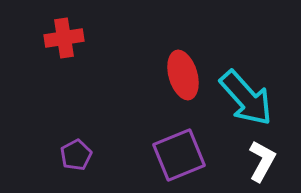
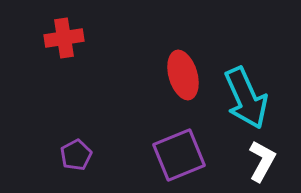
cyan arrow: rotated 18 degrees clockwise
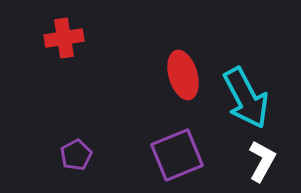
cyan arrow: rotated 4 degrees counterclockwise
purple square: moved 2 px left
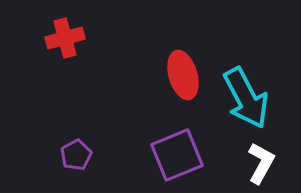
red cross: moved 1 px right; rotated 6 degrees counterclockwise
white L-shape: moved 1 px left, 2 px down
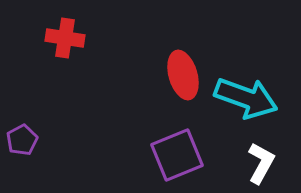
red cross: rotated 24 degrees clockwise
cyan arrow: rotated 42 degrees counterclockwise
purple pentagon: moved 54 px left, 15 px up
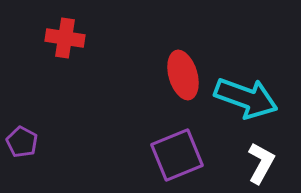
purple pentagon: moved 2 px down; rotated 16 degrees counterclockwise
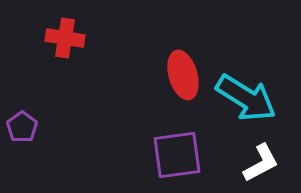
cyan arrow: rotated 12 degrees clockwise
purple pentagon: moved 15 px up; rotated 8 degrees clockwise
purple square: rotated 14 degrees clockwise
white L-shape: rotated 33 degrees clockwise
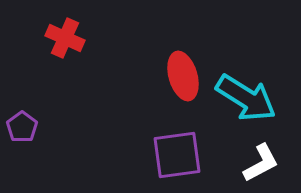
red cross: rotated 15 degrees clockwise
red ellipse: moved 1 px down
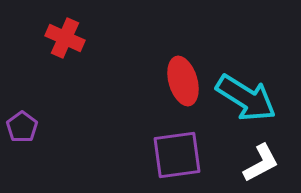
red ellipse: moved 5 px down
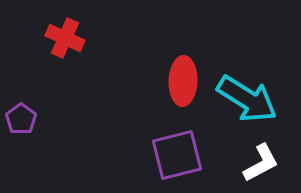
red ellipse: rotated 18 degrees clockwise
cyan arrow: moved 1 px right, 1 px down
purple pentagon: moved 1 px left, 8 px up
purple square: rotated 6 degrees counterclockwise
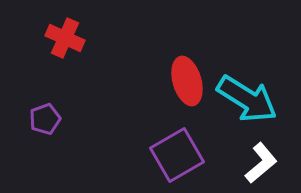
red ellipse: moved 4 px right; rotated 18 degrees counterclockwise
purple pentagon: moved 24 px right; rotated 16 degrees clockwise
purple square: rotated 16 degrees counterclockwise
white L-shape: rotated 12 degrees counterclockwise
